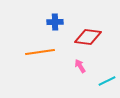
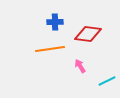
red diamond: moved 3 px up
orange line: moved 10 px right, 3 px up
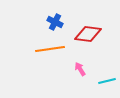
blue cross: rotated 28 degrees clockwise
pink arrow: moved 3 px down
cyan line: rotated 12 degrees clockwise
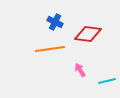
pink arrow: moved 1 px down
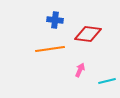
blue cross: moved 2 px up; rotated 21 degrees counterclockwise
pink arrow: rotated 56 degrees clockwise
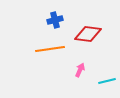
blue cross: rotated 21 degrees counterclockwise
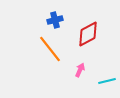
red diamond: rotated 36 degrees counterclockwise
orange line: rotated 60 degrees clockwise
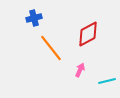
blue cross: moved 21 px left, 2 px up
orange line: moved 1 px right, 1 px up
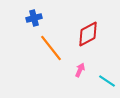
cyan line: rotated 48 degrees clockwise
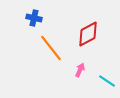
blue cross: rotated 28 degrees clockwise
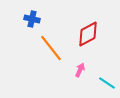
blue cross: moved 2 px left, 1 px down
cyan line: moved 2 px down
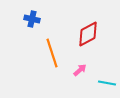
orange line: moved 1 px right, 5 px down; rotated 20 degrees clockwise
pink arrow: rotated 24 degrees clockwise
cyan line: rotated 24 degrees counterclockwise
